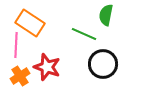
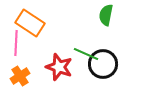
green line: moved 2 px right, 20 px down
pink line: moved 2 px up
red star: moved 12 px right
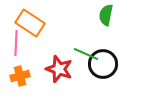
red star: moved 2 px down
orange cross: rotated 18 degrees clockwise
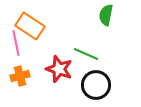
orange rectangle: moved 3 px down
pink line: rotated 15 degrees counterclockwise
black circle: moved 7 px left, 21 px down
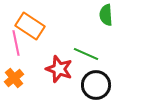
green semicircle: rotated 15 degrees counterclockwise
orange cross: moved 6 px left, 2 px down; rotated 24 degrees counterclockwise
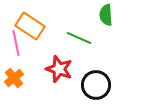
green line: moved 7 px left, 16 px up
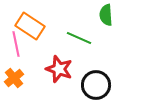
pink line: moved 1 px down
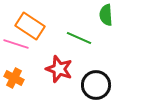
pink line: rotated 60 degrees counterclockwise
orange cross: rotated 24 degrees counterclockwise
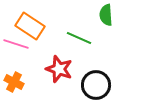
orange cross: moved 4 px down
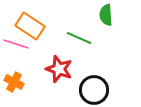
black circle: moved 2 px left, 5 px down
